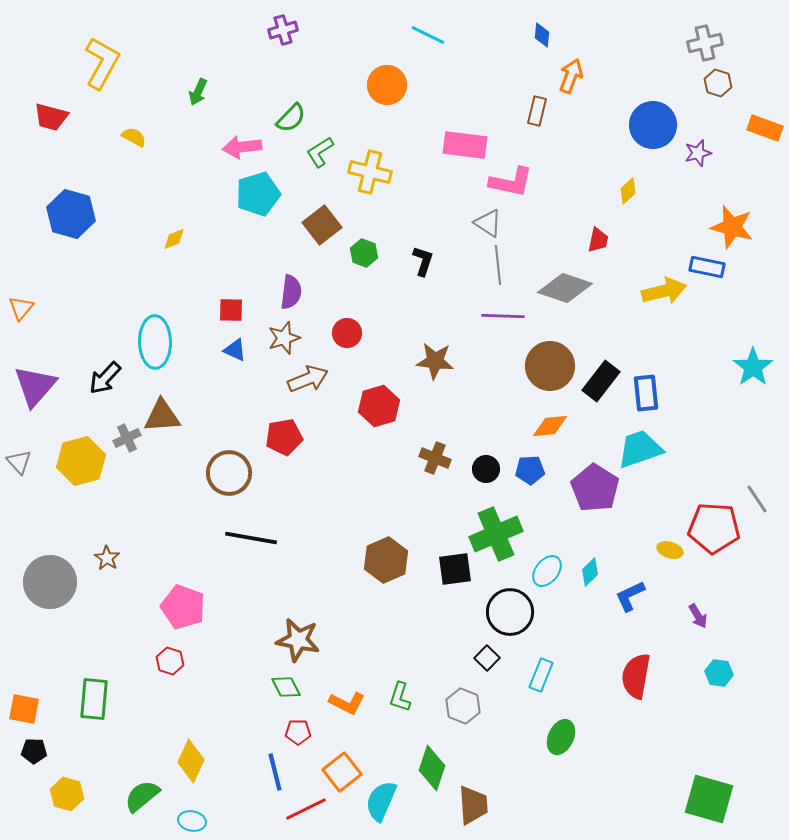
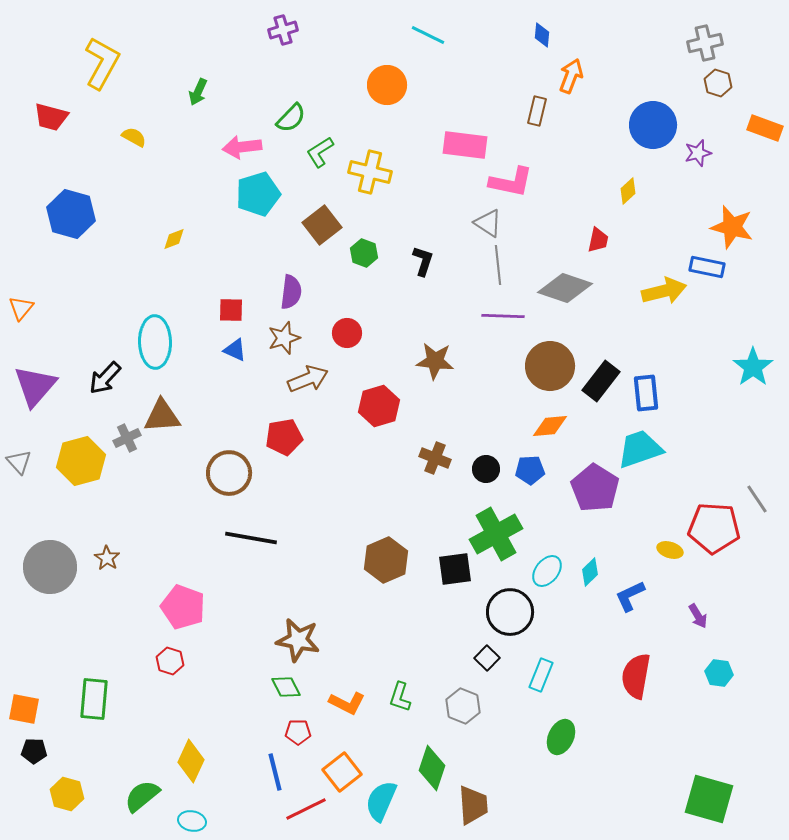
green cross at (496, 534): rotated 6 degrees counterclockwise
gray circle at (50, 582): moved 15 px up
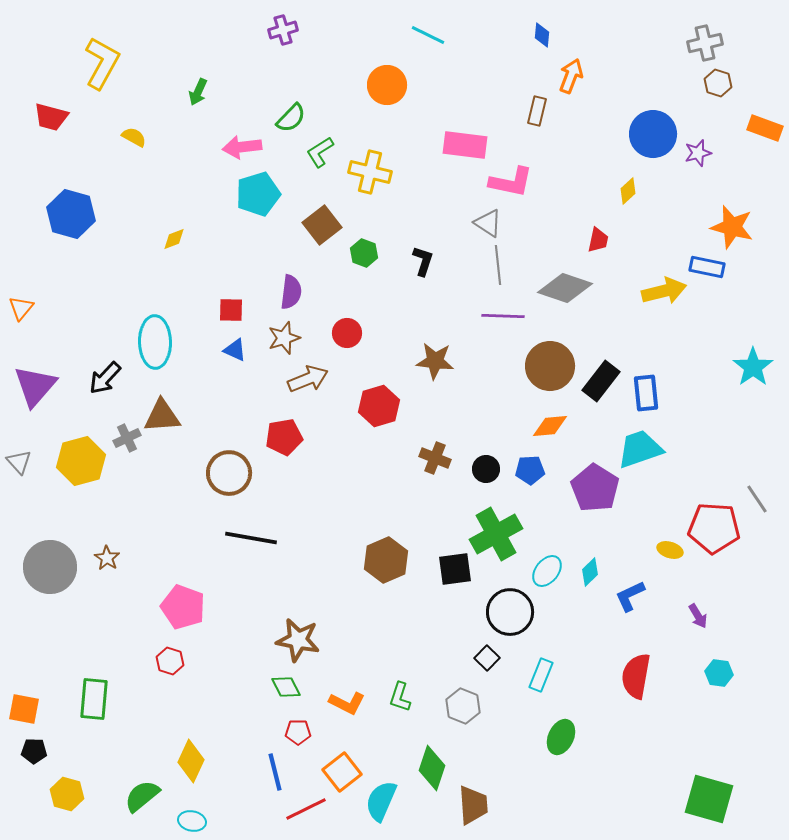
blue circle at (653, 125): moved 9 px down
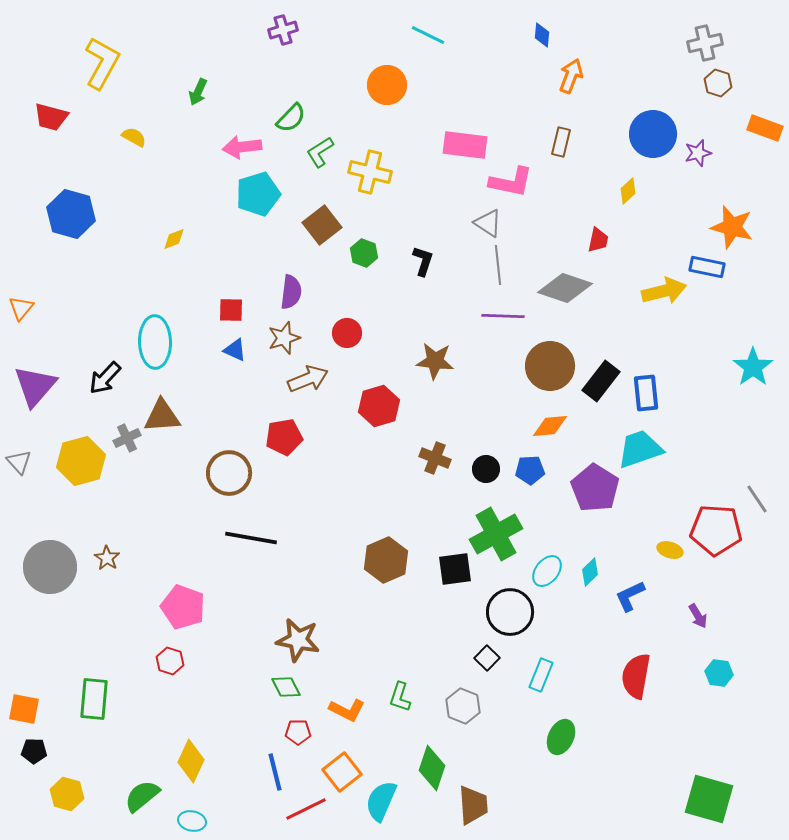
brown rectangle at (537, 111): moved 24 px right, 31 px down
red pentagon at (714, 528): moved 2 px right, 2 px down
orange L-shape at (347, 703): moved 7 px down
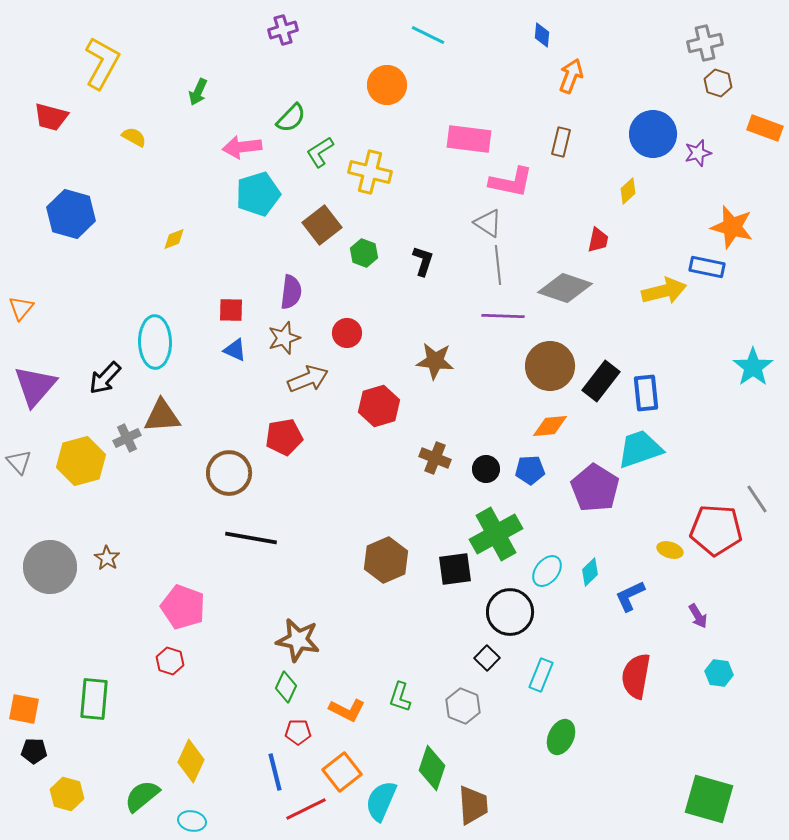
pink rectangle at (465, 145): moved 4 px right, 6 px up
green diamond at (286, 687): rotated 52 degrees clockwise
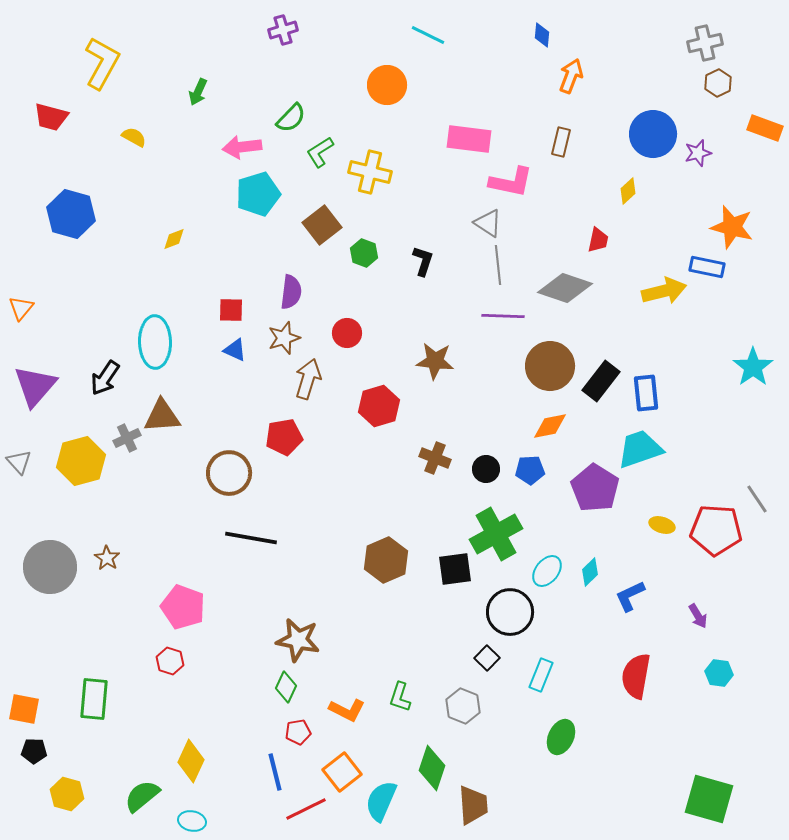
brown hexagon at (718, 83): rotated 16 degrees clockwise
black arrow at (105, 378): rotated 9 degrees counterclockwise
brown arrow at (308, 379): rotated 51 degrees counterclockwise
orange diamond at (550, 426): rotated 6 degrees counterclockwise
yellow ellipse at (670, 550): moved 8 px left, 25 px up
red pentagon at (298, 732): rotated 10 degrees counterclockwise
